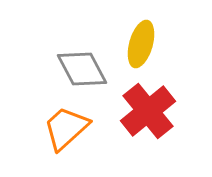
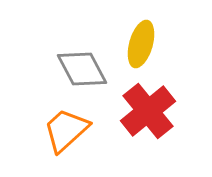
orange trapezoid: moved 2 px down
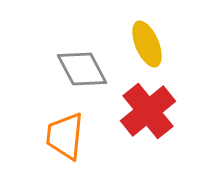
yellow ellipse: moved 6 px right; rotated 39 degrees counterclockwise
orange trapezoid: moved 1 px left, 6 px down; rotated 42 degrees counterclockwise
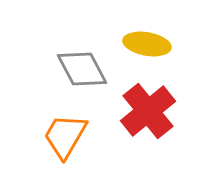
yellow ellipse: rotated 57 degrees counterclockwise
orange trapezoid: rotated 24 degrees clockwise
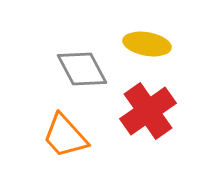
red cross: rotated 4 degrees clockwise
orange trapezoid: rotated 72 degrees counterclockwise
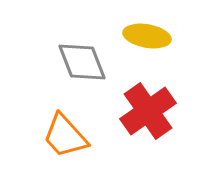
yellow ellipse: moved 8 px up
gray diamond: moved 7 px up; rotated 6 degrees clockwise
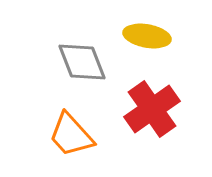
red cross: moved 4 px right, 2 px up
orange trapezoid: moved 6 px right, 1 px up
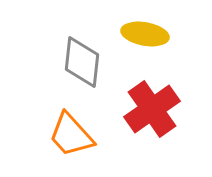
yellow ellipse: moved 2 px left, 2 px up
gray diamond: rotated 28 degrees clockwise
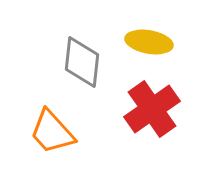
yellow ellipse: moved 4 px right, 8 px down
orange trapezoid: moved 19 px left, 3 px up
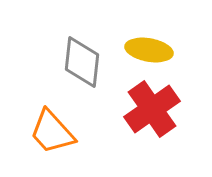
yellow ellipse: moved 8 px down
